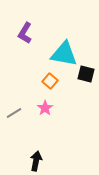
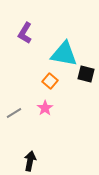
black arrow: moved 6 px left
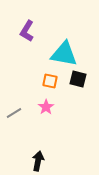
purple L-shape: moved 2 px right, 2 px up
black square: moved 8 px left, 5 px down
orange square: rotated 28 degrees counterclockwise
pink star: moved 1 px right, 1 px up
black arrow: moved 8 px right
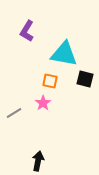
black square: moved 7 px right
pink star: moved 3 px left, 4 px up
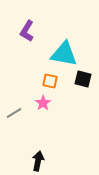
black square: moved 2 px left
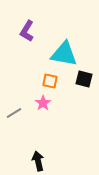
black square: moved 1 px right
black arrow: rotated 24 degrees counterclockwise
